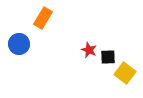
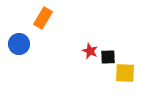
red star: moved 1 px right, 1 px down
yellow square: rotated 35 degrees counterclockwise
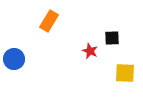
orange rectangle: moved 6 px right, 3 px down
blue circle: moved 5 px left, 15 px down
black square: moved 4 px right, 19 px up
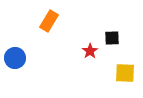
red star: rotated 14 degrees clockwise
blue circle: moved 1 px right, 1 px up
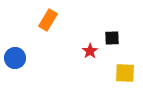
orange rectangle: moved 1 px left, 1 px up
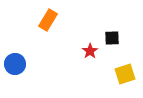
blue circle: moved 6 px down
yellow square: moved 1 px down; rotated 20 degrees counterclockwise
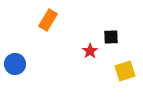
black square: moved 1 px left, 1 px up
yellow square: moved 3 px up
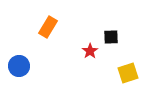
orange rectangle: moved 7 px down
blue circle: moved 4 px right, 2 px down
yellow square: moved 3 px right, 2 px down
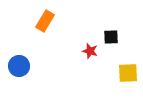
orange rectangle: moved 3 px left, 6 px up
red star: rotated 21 degrees counterclockwise
yellow square: rotated 15 degrees clockwise
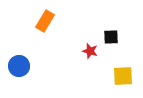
yellow square: moved 5 px left, 3 px down
